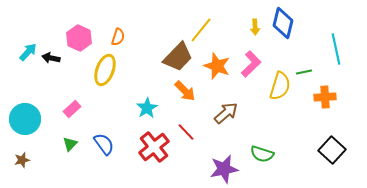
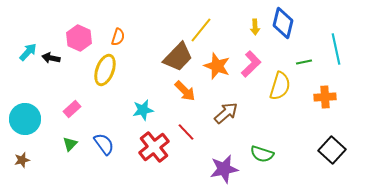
green line: moved 10 px up
cyan star: moved 4 px left, 2 px down; rotated 20 degrees clockwise
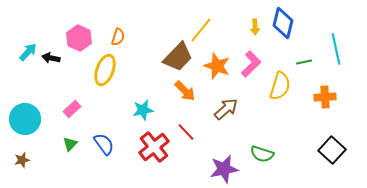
brown arrow: moved 4 px up
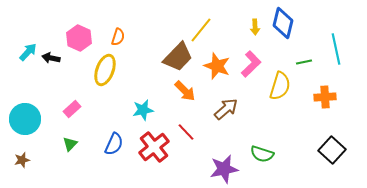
blue semicircle: moved 10 px right; rotated 60 degrees clockwise
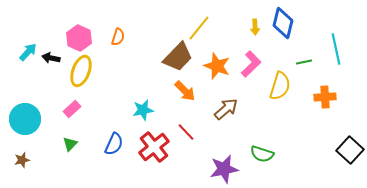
yellow line: moved 2 px left, 2 px up
yellow ellipse: moved 24 px left, 1 px down
black square: moved 18 px right
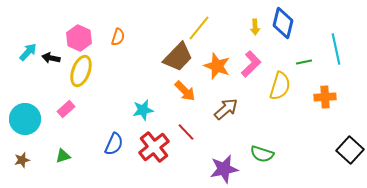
pink rectangle: moved 6 px left
green triangle: moved 7 px left, 12 px down; rotated 28 degrees clockwise
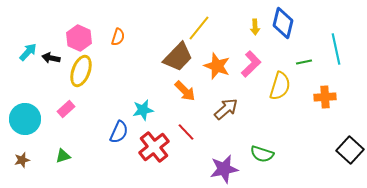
blue semicircle: moved 5 px right, 12 px up
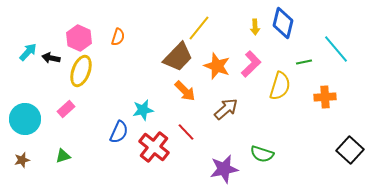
cyan line: rotated 28 degrees counterclockwise
red cross: rotated 12 degrees counterclockwise
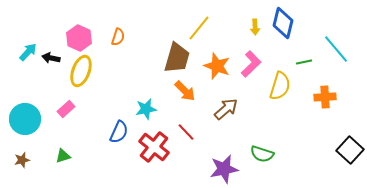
brown trapezoid: moved 1 px left, 1 px down; rotated 28 degrees counterclockwise
cyan star: moved 3 px right, 1 px up
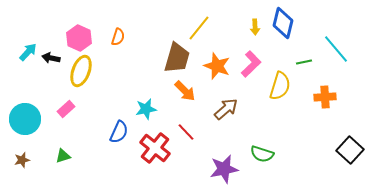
red cross: moved 1 px right, 1 px down
